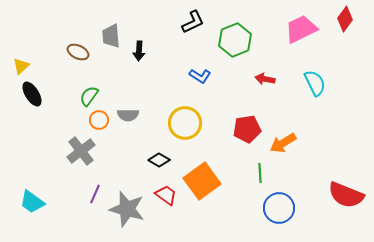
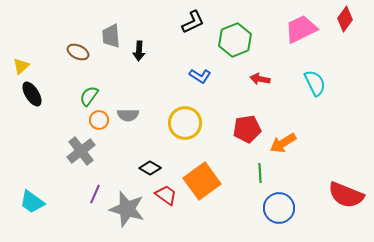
red arrow: moved 5 px left
black diamond: moved 9 px left, 8 px down
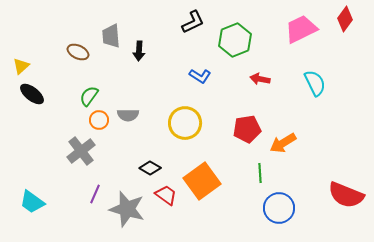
black ellipse: rotated 20 degrees counterclockwise
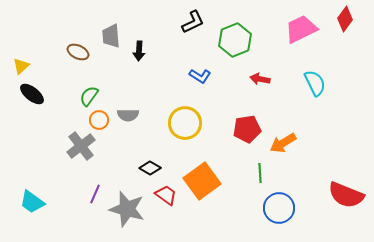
gray cross: moved 5 px up
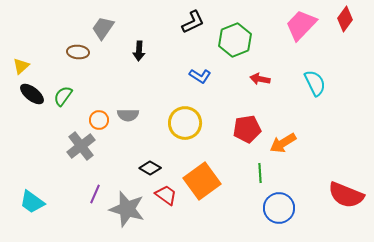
pink trapezoid: moved 4 px up; rotated 20 degrees counterclockwise
gray trapezoid: moved 8 px left, 8 px up; rotated 40 degrees clockwise
brown ellipse: rotated 20 degrees counterclockwise
green semicircle: moved 26 px left
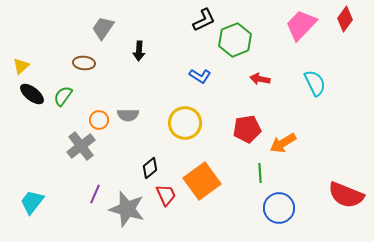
black L-shape: moved 11 px right, 2 px up
brown ellipse: moved 6 px right, 11 px down
black diamond: rotated 70 degrees counterclockwise
red trapezoid: rotated 30 degrees clockwise
cyan trapezoid: rotated 92 degrees clockwise
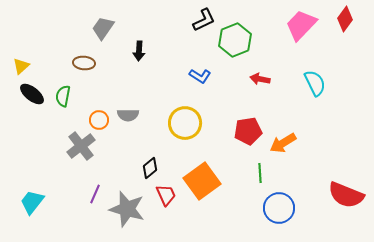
green semicircle: rotated 25 degrees counterclockwise
red pentagon: moved 1 px right, 2 px down
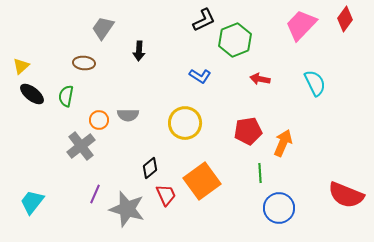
green semicircle: moved 3 px right
orange arrow: rotated 144 degrees clockwise
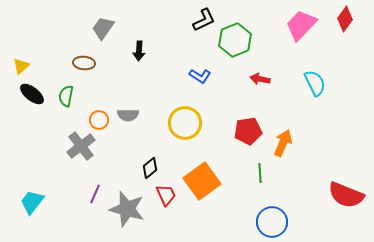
blue circle: moved 7 px left, 14 px down
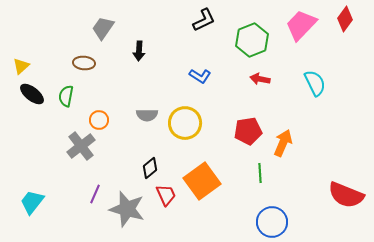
green hexagon: moved 17 px right
gray semicircle: moved 19 px right
